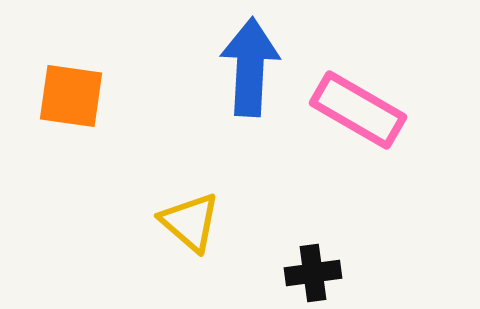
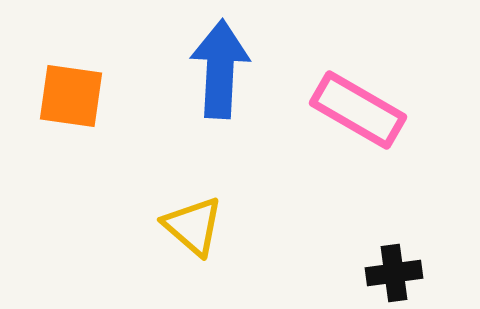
blue arrow: moved 30 px left, 2 px down
yellow triangle: moved 3 px right, 4 px down
black cross: moved 81 px right
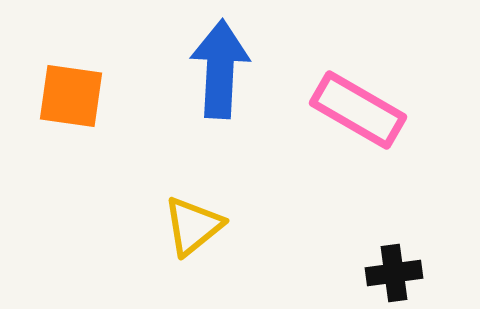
yellow triangle: rotated 40 degrees clockwise
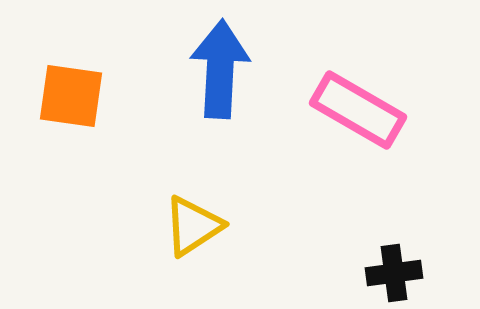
yellow triangle: rotated 6 degrees clockwise
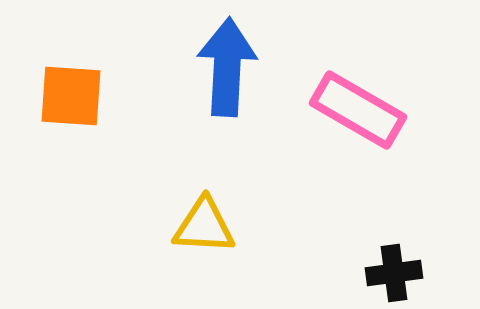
blue arrow: moved 7 px right, 2 px up
orange square: rotated 4 degrees counterclockwise
yellow triangle: moved 11 px right; rotated 36 degrees clockwise
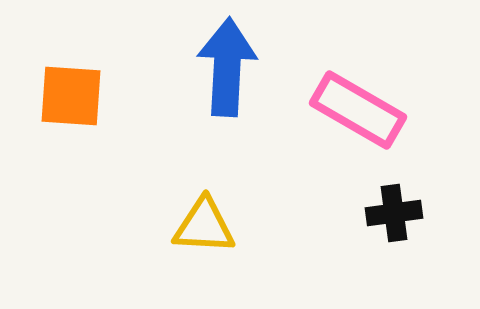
black cross: moved 60 px up
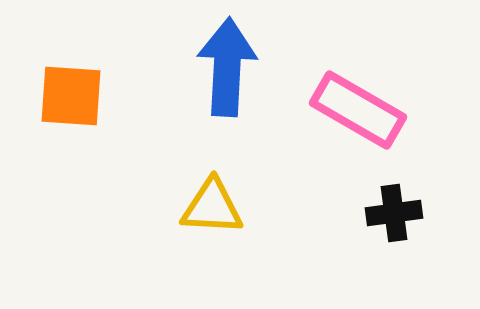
yellow triangle: moved 8 px right, 19 px up
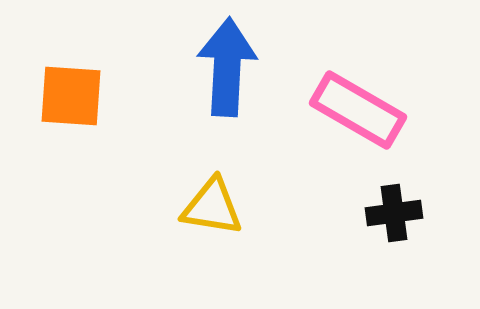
yellow triangle: rotated 6 degrees clockwise
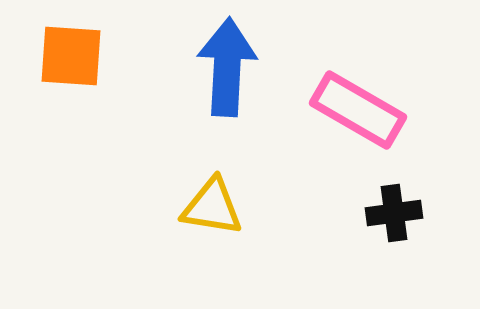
orange square: moved 40 px up
